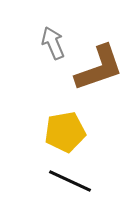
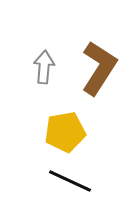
gray arrow: moved 9 px left, 24 px down; rotated 28 degrees clockwise
brown L-shape: rotated 38 degrees counterclockwise
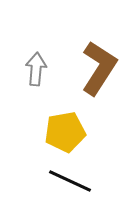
gray arrow: moved 8 px left, 2 px down
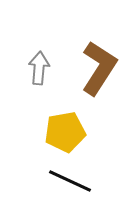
gray arrow: moved 3 px right, 1 px up
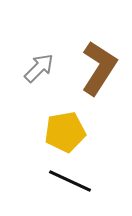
gray arrow: rotated 40 degrees clockwise
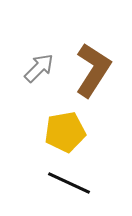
brown L-shape: moved 6 px left, 2 px down
black line: moved 1 px left, 2 px down
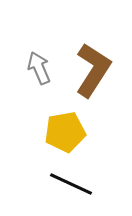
gray arrow: rotated 68 degrees counterclockwise
black line: moved 2 px right, 1 px down
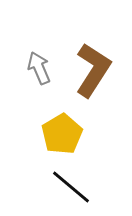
yellow pentagon: moved 3 px left, 2 px down; rotated 21 degrees counterclockwise
black line: moved 3 px down; rotated 15 degrees clockwise
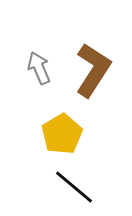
black line: moved 3 px right
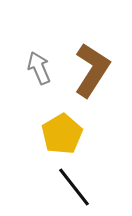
brown L-shape: moved 1 px left
black line: rotated 12 degrees clockwise
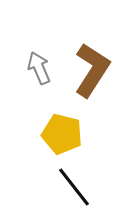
yellow pentagon: rotated 27 degrees counterclockwise
